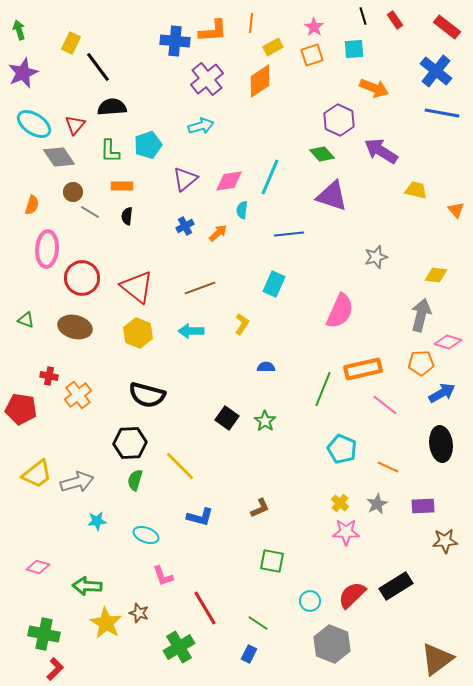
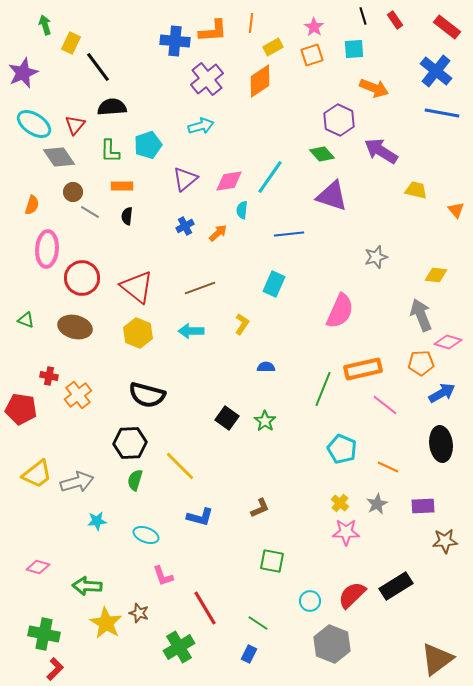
green arrow at (19, 30): moved 26 px right, 5 px up
cyan line at (270, 177): rotated 12 degrees clockwise
gray arrow at (421, 315): rotated 36 degrees counterclockwise
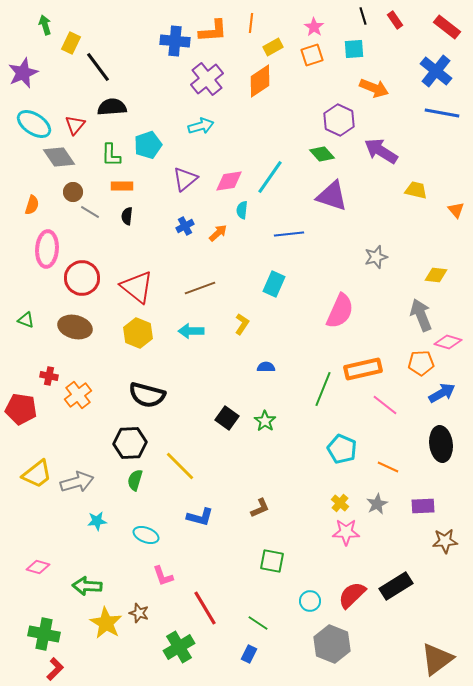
green L-shape at (110, 151): moved 1 px right, 4 px down
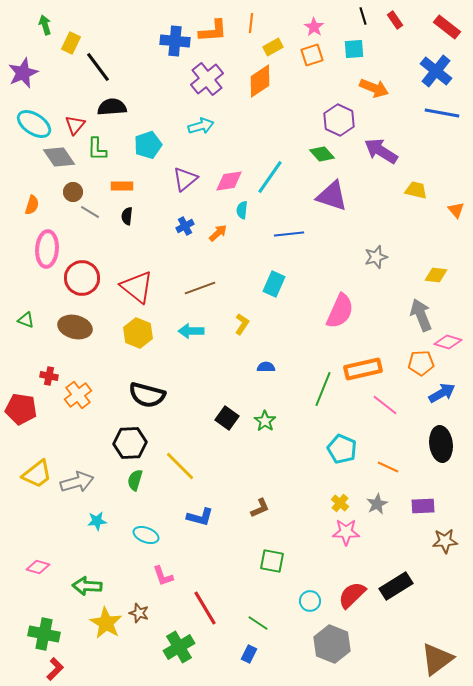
green L-shape at (111, 155): moved 14 px left, 6 px up
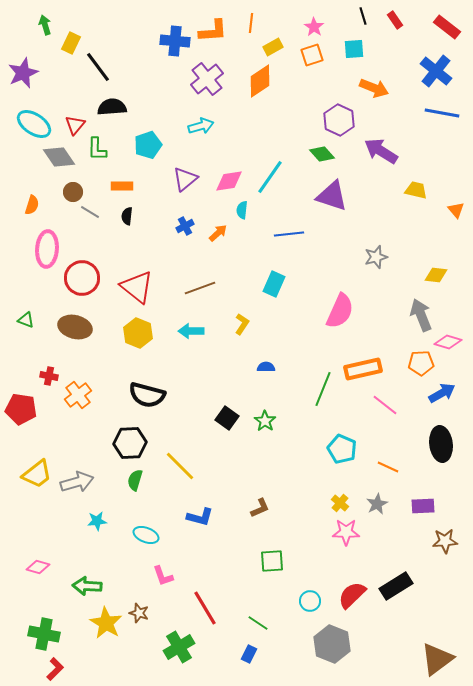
green square at (272, 561): rotated 15 degrees counterclockwise
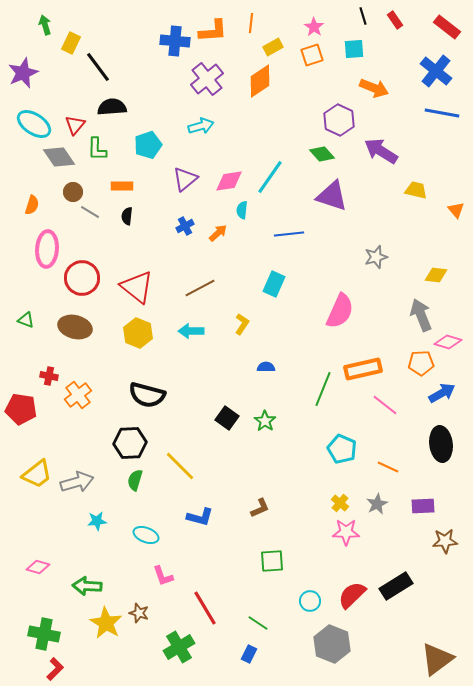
brown line at (200, 288): rotated 8 degrees counterclockwise
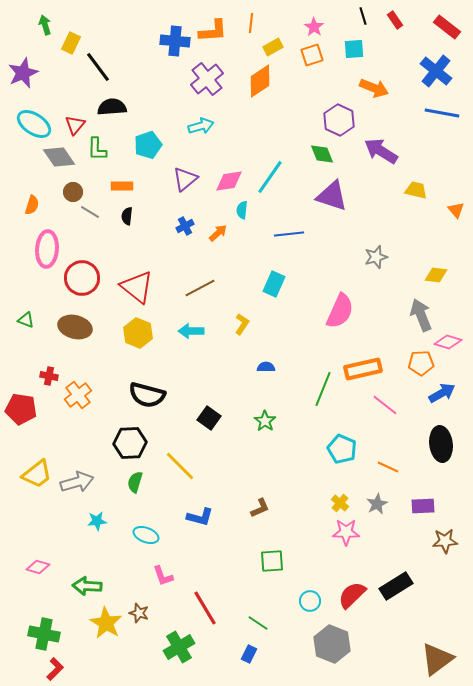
green diamond at (322, 154): rotated 20 degrees clockwise
black square at (227, 418): moved 18 px left
green semicircle at (135, 480): moved 2 px down
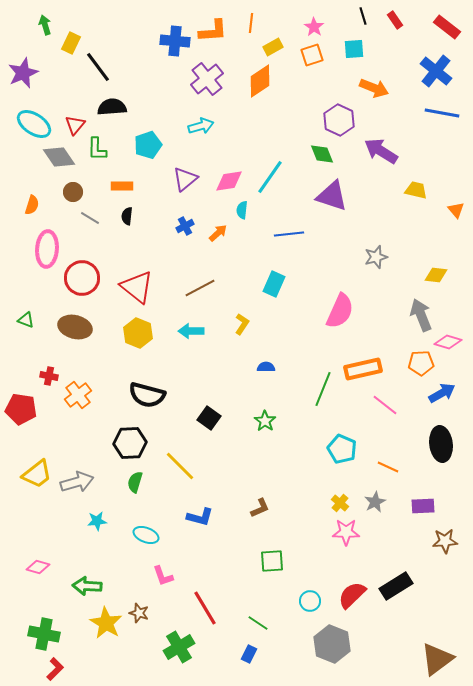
gray line at (90, 212): moved 6 px down
gray star at (377, 504): moved 2 px left, 2 px up
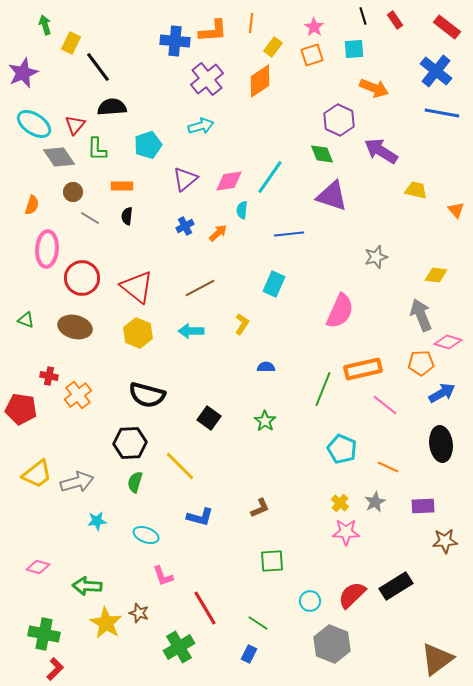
yellow rectangle at (273, 47): rotated 24 degrees counterclockwise
